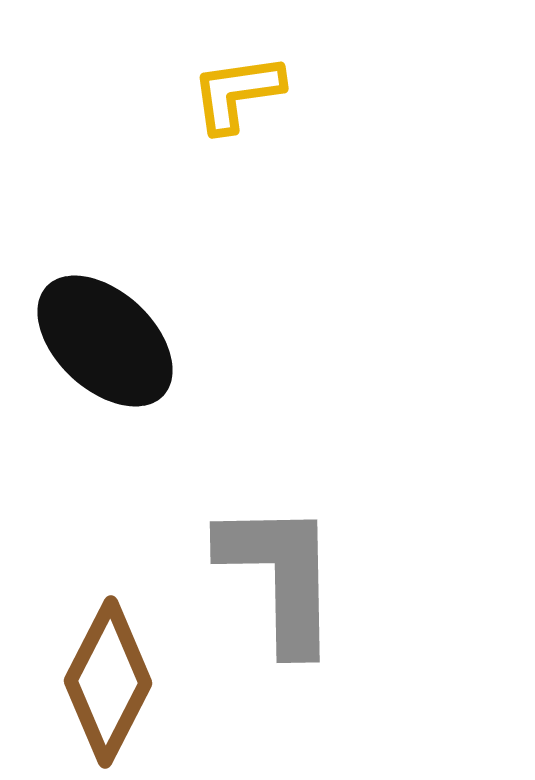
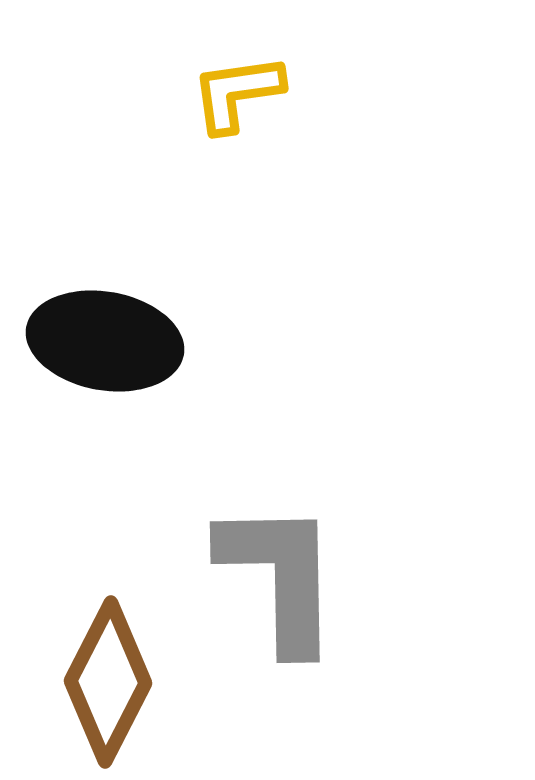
black ellipse: rotated 33 degrees counterclockwise
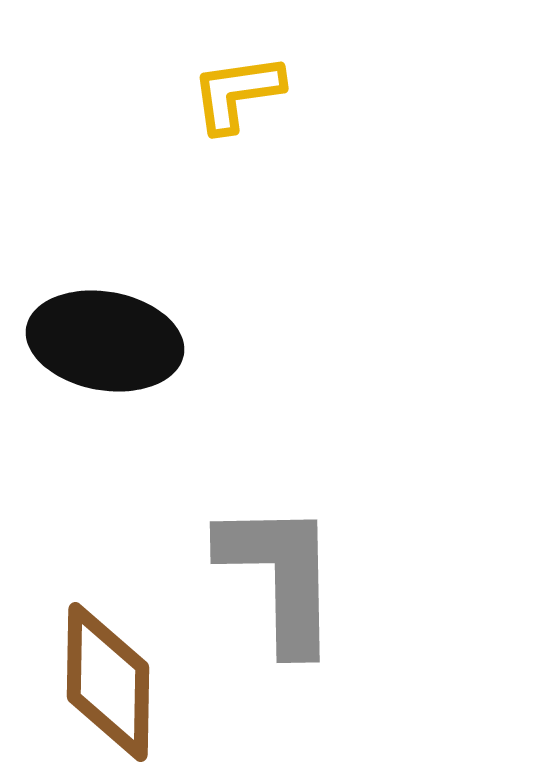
brown diamond: rotated 26 degrees counterclockwise
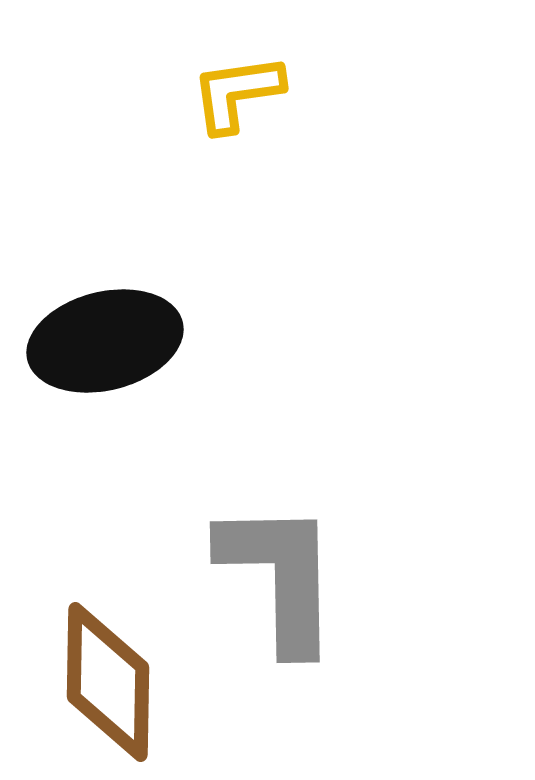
black ellipse: rotated 24 degrees counterclockwise
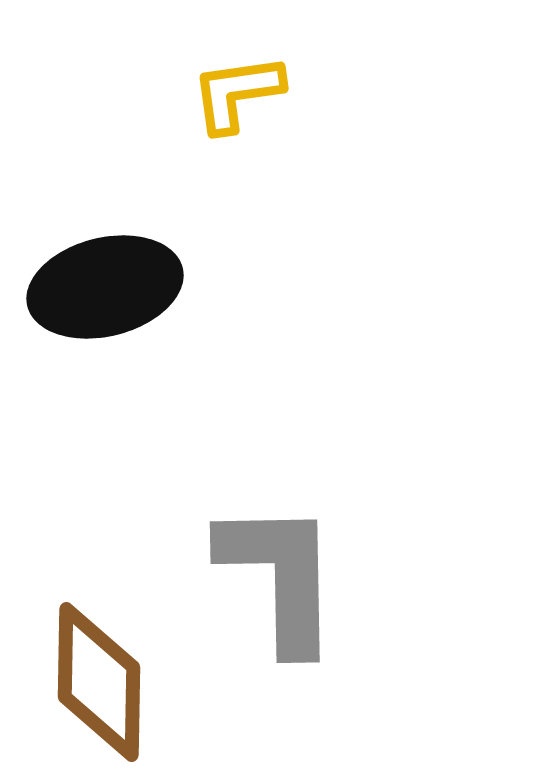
black ellipse: moved 54 px up
brown diamond: moved 9 px left
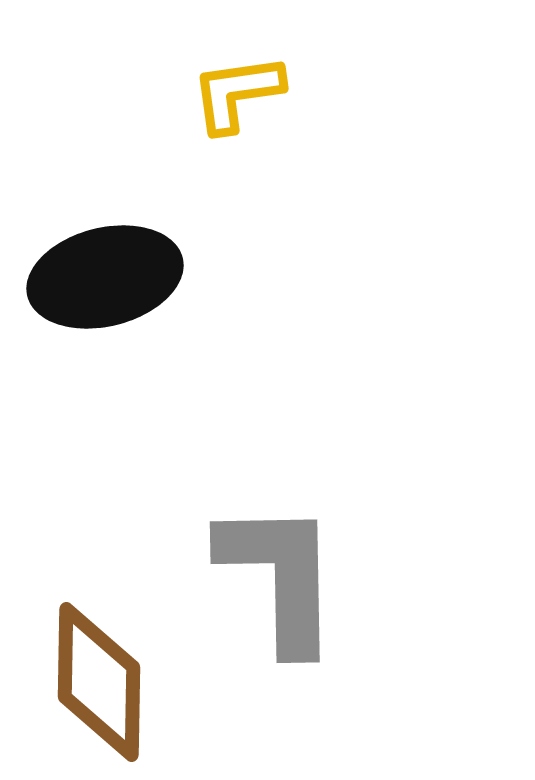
black ellipse: moved 10 px up
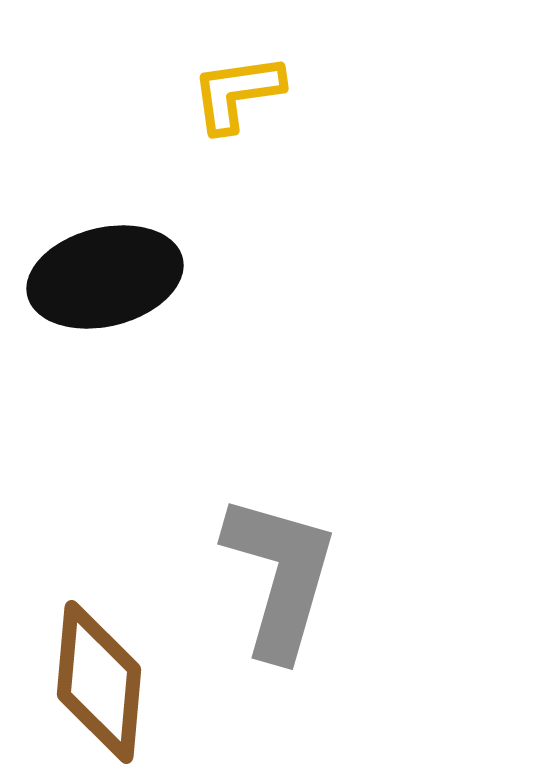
gray L-shape: rotated 17 degrees clockwise
brown diamond: rotated 4 degrees clockwise
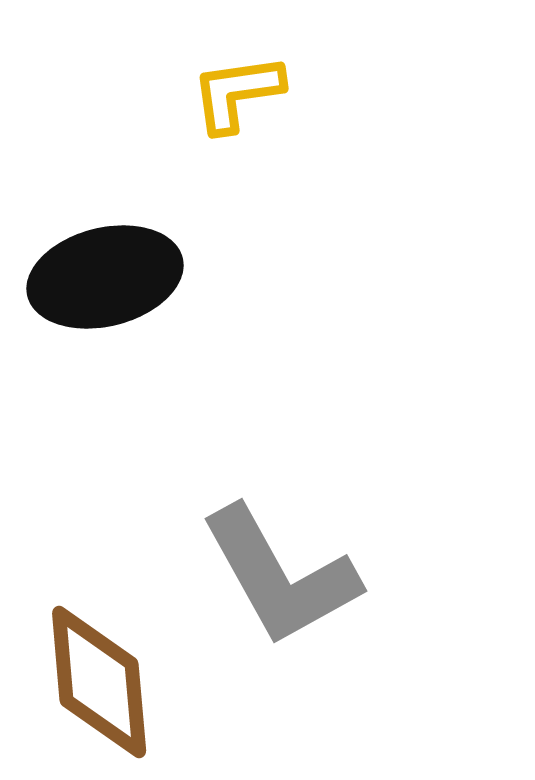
gray L-shape: rotated 135 degrees clockwise
brown diamond: rotated 10 degrees counterclockwise
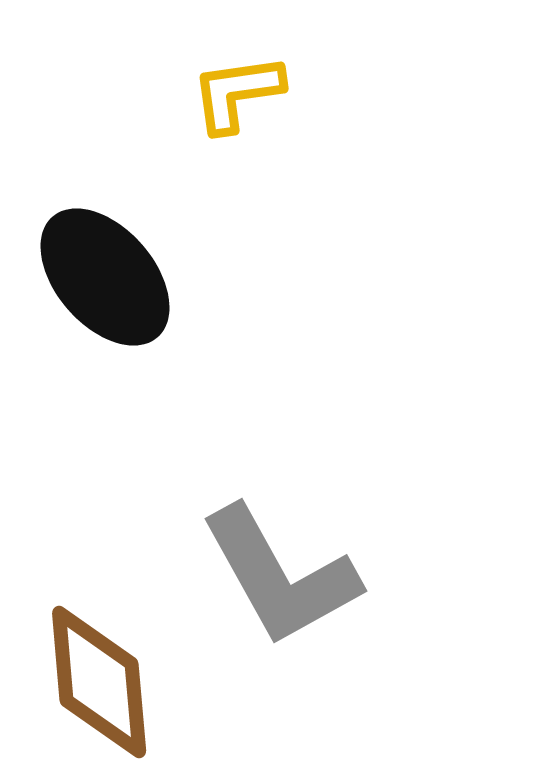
black ellipse: rotated 63 degrees clockwise
